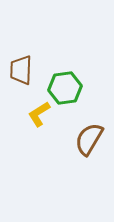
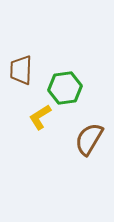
yellow L-shape: moved 1 px right, 3 px down
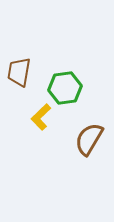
brown trapezoid: moved 2 px left, 2 px down; rotated 8 degrees clockwise
yellow L-shape: moved 1 px right; rotated 12 degrees counterclockwise
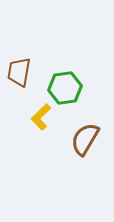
brown semicircle: moved 4 px left
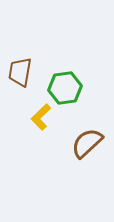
brown trapezoid: moved 1 px right
brown semicircle: moved 2 px right, 4 px down; rotated 16 degrees clockwise
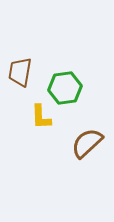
yellow L-shape: rotated 48 degrees counterclockwise
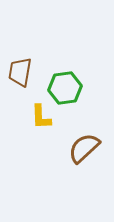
brown semicircle: moved 3 px left, 5 px down
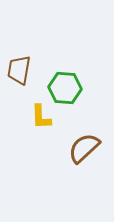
brown trapezoid: moved 1 px left, 2 px up
green hexagon: rotated 12 degrees clockwise
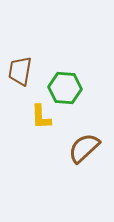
brown trapezoid: moved 1 px right, 1 px down
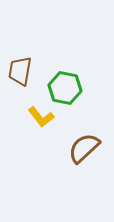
green hexagon: rotated 8 degrees clockwise
yellow L-shape: rotated 36 degrees counterclockwise
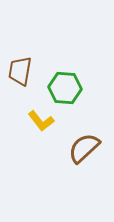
green hexagon: rotated 8 degrees counterclockwise
yellow L-shape: moved 4 px down
